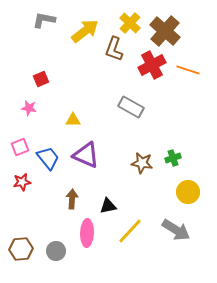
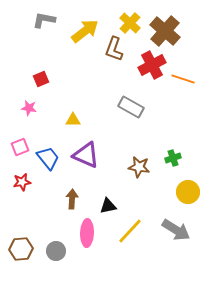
orange line: moved 5 px left, 9 px down
brown star: moved 3 px left, 4 px down
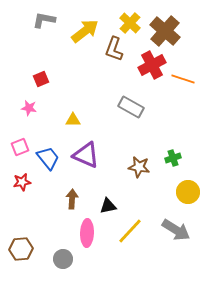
gray circle: moved 7 px right, 8 px down
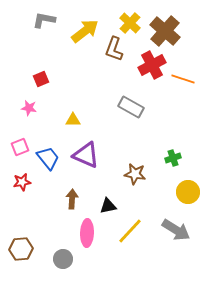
brown star: moved 4 px left, 7 px down
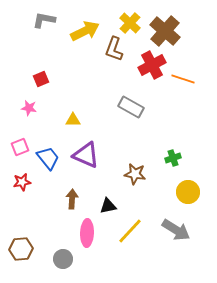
yellow arrow: rotated 12 degrees clockwise
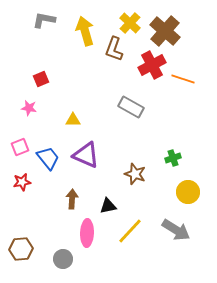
yellow arrow: rotated 80 degrees counterclockwise
brown star: rotated 10 degrees clockwise
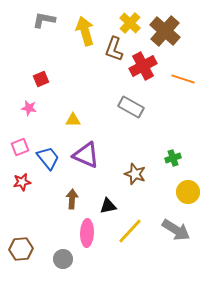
red cross: moved 9 px left, 1 px down
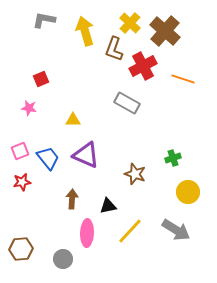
gray rectangle: moved 4 px left, 4 px up
pink square: moved 4 px down
